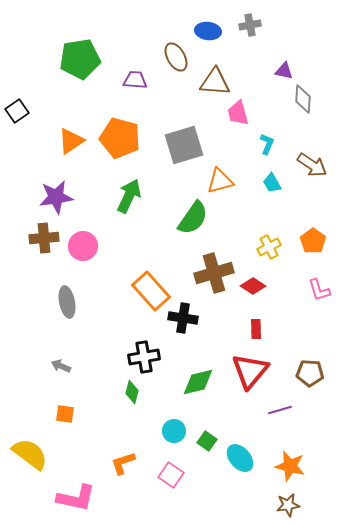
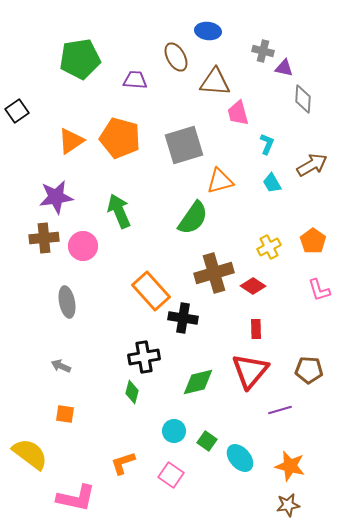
gray cross at (250, 25): moved 13 px right, 26 px down; rotated 25 degrees clockwise
purple triangle at (284, 71): moved 3 px up
brown arrow at (312, 165): rotated 64 degrees counterclockwise
green arrow at (129, 196): moved 10 px left, 15 px down; rotated 48 degrees counterclockwise
brown pentagon at (310, 373): moved 1 px left, 3 px up
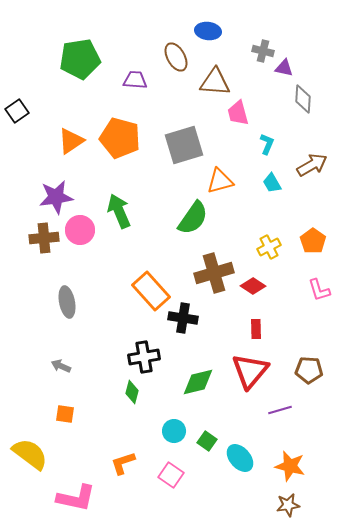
pink circle at (83, 246): moved 3 px left, 16 px up
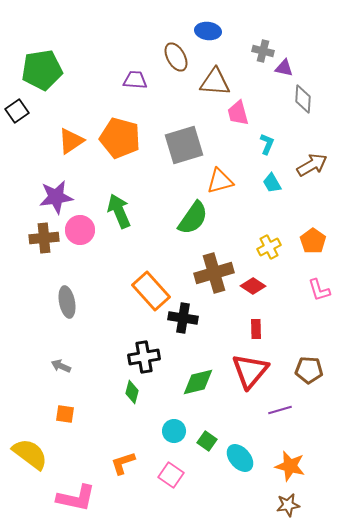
green pentagon at (80, 59): moved 38 px left, 11 px down
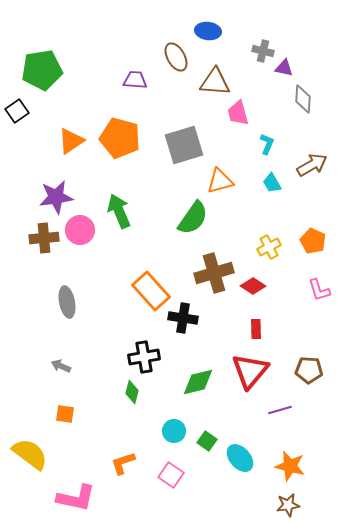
orange pentagon at (313, 241): rotated 10 degrees counterclockwise
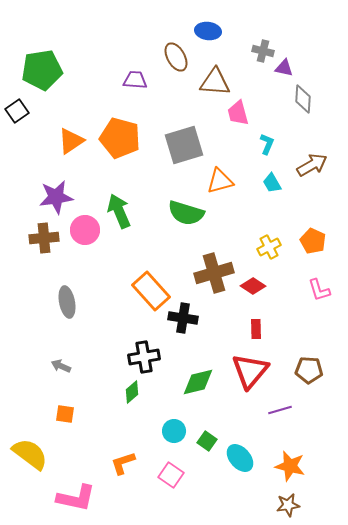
green semicircle at (193, 218): moved 7 px left, 5 px up; rotated 72 degrees clockwise
pink circle at (80, 230): moved 5 px right
green diamond at (132, 392): rotated 35 degrees clockwise
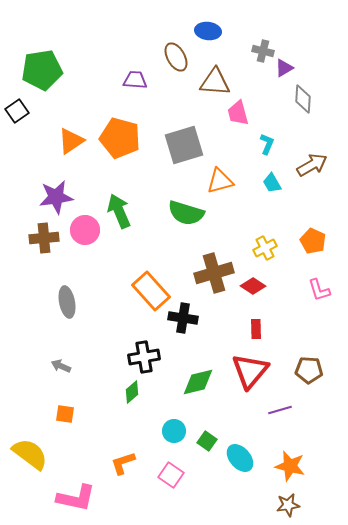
purple triangle at (284, 68): rotated 42 degrees counterclockwise
yellow cross at (269, 247): moved 4 px left, 1 px down
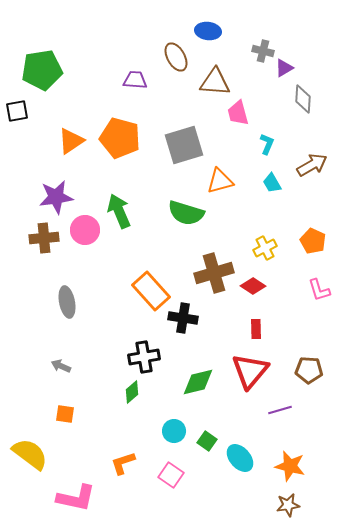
black square at (17, 111): rotated 25 degrees clockwise
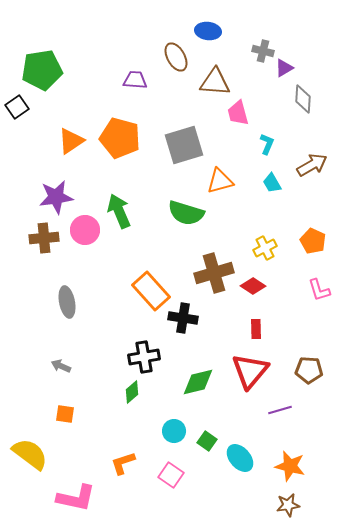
black square at (17, 111): moved 4 px up; rotated 25 degrees counterclockwise
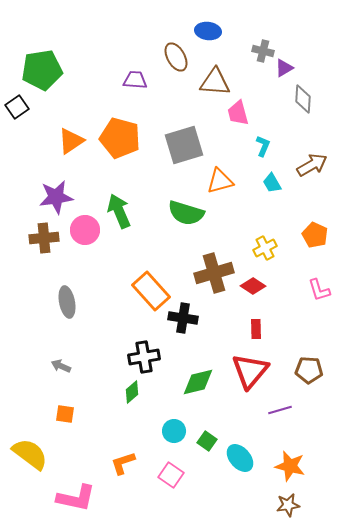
cyan L-shape at (267, 144): moved 4 px left, 2 px down
orange pentagon at (313, 241): moved 2 px right, 6 px up
